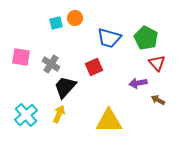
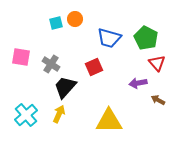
orange circle: moved 1 px down
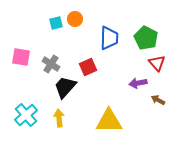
blue trapezoid: rotated 105 degrees counterclockwise
red square: moved 6 px left
yellow arrow: moved 4 px down; rotated 30 degrees counterclockwise
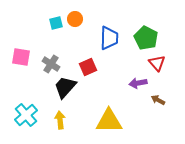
yellow arrow: moved 1 px right, 2 px down
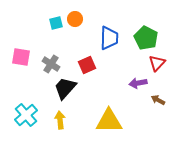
red triangle: rotated 24 degrees clockwise
red square: moved 1 px left, 2 px up
black trapezoid: moved 1 px down
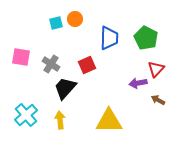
red triangle: moved 1 px left, 6 px down
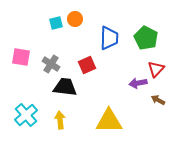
black trapezoid: moved 1 px up; rotated 55 degrees clockwise
